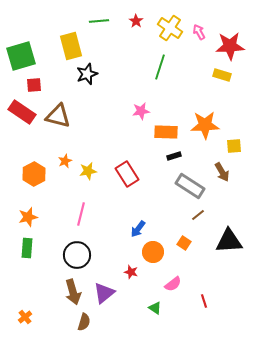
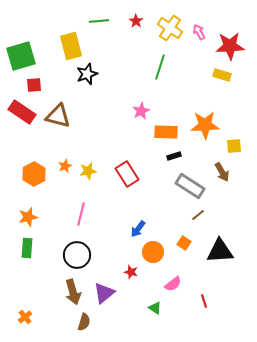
pink star at (141, 111): rotated 18 degrees counterclockwise
orange star at (65, 161): moved 5 px down
black triangle at (229, 241): moved 9 px left, 10 px down
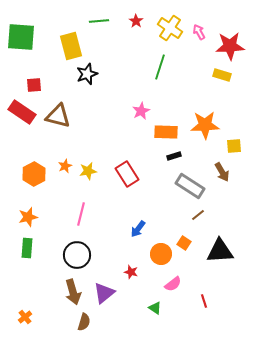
green square at (21, 56): moved 19 px up; rotated 20 degrees clockwise
orange circle at (153, 252): moved 8 px right, 2 px down
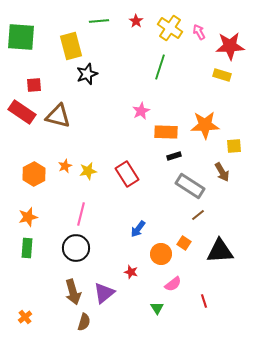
black circle at (77, 255): moved 1 px left, 7 px up
green triangle at (155, 308): moved 2 px right; rotated 24 degrees clockwise
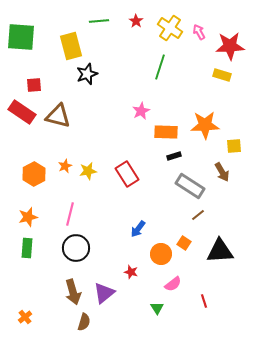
pink line at (81, 214): moved 11 px left
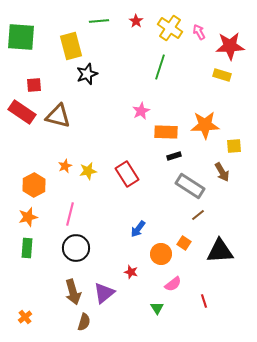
orange hexagon at (34, 174): moved 11 px down
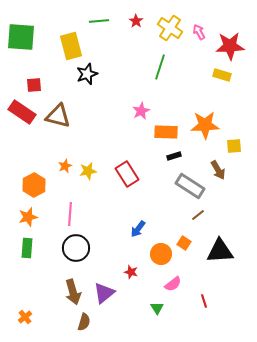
brown arrow at (222, 172): moved 4 px left, 2 px up
pink line at (70, 214): rotated 10 degrees counterclockwise
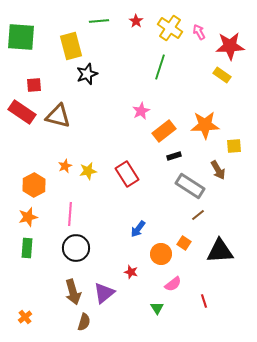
yellow rectangle at (222, 75): rotated 18 degrees clockwise
orange rectangle at (166, 132): moved 2 px left, 1 px up; rotated 40 degrees counterclockwise
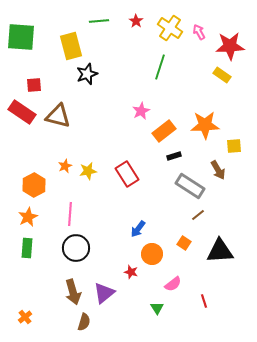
orange star at (28, 217): rotated 12 degrees counterclockwise
orange circle at (161, 254): moved 9 px left
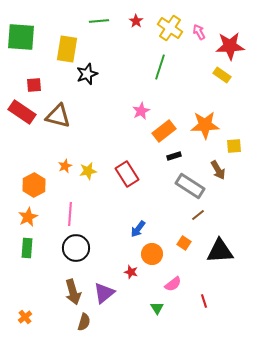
yellow rectangle at (71, 46): moved 4 px left, 3 px down; rotated 24 degrees clockwise
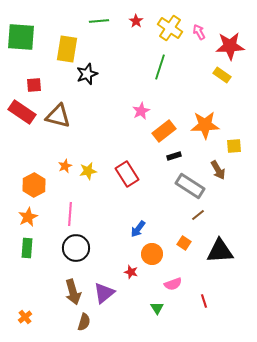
pink semicircle at (173, 284): rotated 18 degrees clockwise
